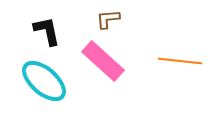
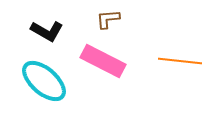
black L-shape: rotated 132 degrees clockwise
pink rectangle: rotated 15 degrees counterclockwise
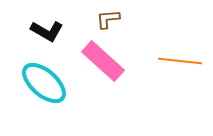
pink rectangle: rotated 15 degrees clockwise
cyan ellipse: moved 2 px down
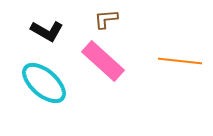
brown L-shape: moved 2 px left
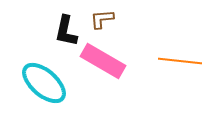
brown L-shape: moved 4 px left
black L-shape: moved 19 px right; rotated 72 degrees clockwise
pink rectangle: rotated 12 degrees counterclockwise
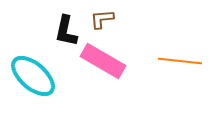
cyan ellipse: moved 11 px left, 7 px up
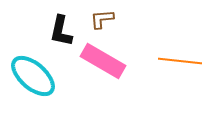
black L-shape: moved 5 px left
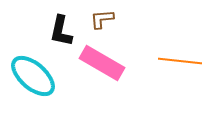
pink rectangle: moved 1 px left, 2 px down
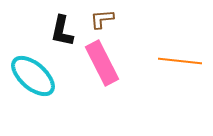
black L-shape: moved 1 px right
pink rectangle: rotated 33 degrees clockwise
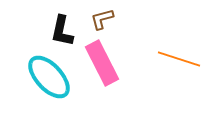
brown L-shape: rotated 10 degrees counterclockwise
orange line: moved 1 px left, 2 px up; rotated 12 degrees clockwise
cyan ellipse: moved 16 px right, 1 px down; rotated 6 degrees clockwise
